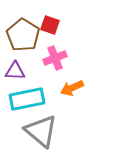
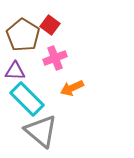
red square: rotated 18 degrees clockwise
cyan rectangle: rotated 56 degrees clockwise
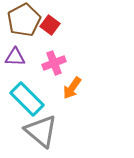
brown pentagon: moved 1 px right, 15 px up; rotated 12 degrees clockwise
pink cross: moved 1 px left, 5 px down
purple triangle: moved 14 px up
orange arrow: rotated 30 degrees counterclockwise
